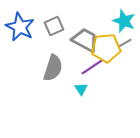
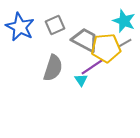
gray square: moved 1 px right, 1 px up
cyan triangle: moved 9 px up
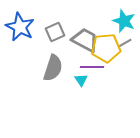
gray square: moved 7 px down
purple line: rotated 35 degrees clockwise
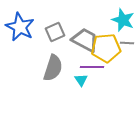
cyan star: moved 1 px left, 1 px up
gray line: moved 2 px right; rotated 32 degrees clockwise
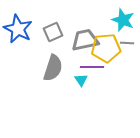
blue star: moved 2 px left, 2 px down
gray square: moved 2 px left
gray trapezoid: rotated 40 degrees counterclockwise
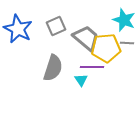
cyan star: moved 1 px right
gray square: moved 3 px right, 6 px up
gray trapezoid: moved 1 px right, 2 px up; rotated 52 degrees clockwise
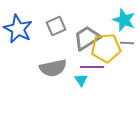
gray trapezoid: moved 1 px right; rotated 72 degrees counterclockwise
gray semicircle: rotated 60 degrees clockwise
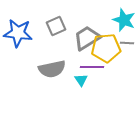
blue star: moved 4 px down; rotated 20 degrees counterclockwise
gray semicircle: moved 1 px left, 1 px down
